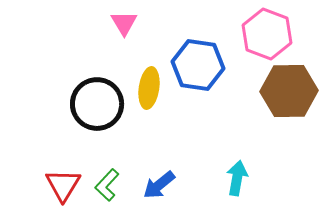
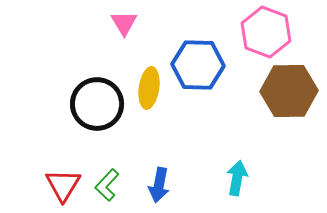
pink hexagon: moved 1 px left, 2 px up
blue hexagon: rotated 6 degrees counterclockwise
blue arrow: rotated 40 degrees counterclockwise
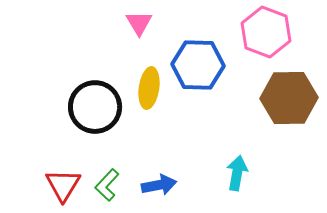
pink triangle: moved 15 px right
brown hexagon: moved 7 px down
black circle: moved 2 px left, 3 px down
cyan arrow: moved 5 px up
blue arrow: rotated 112 degrees counterclockwise
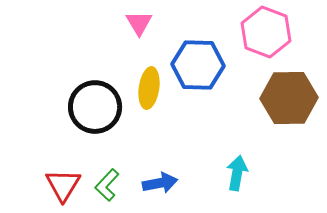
blue arrow: moved 1 px right, 2 px up
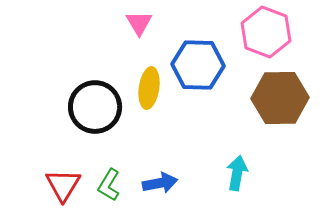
brown hexagon: moved 9 px left
green L-shape: moved 2 px right; rotated 12 degrees counterclockwise
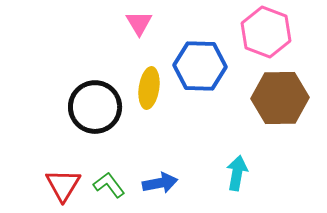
blue hexagon: moved 2 px right, 1 px down
green L-shape: rotated 112 degrees clockwise
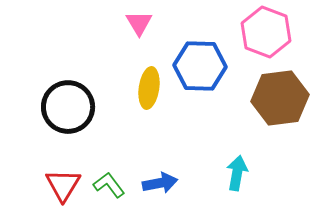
brown hexagon: rotated 6 degrees counterclockwise
black circle: moved 27 px left
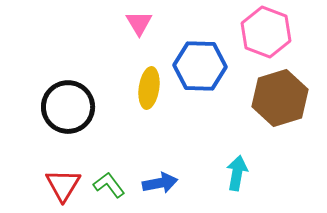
brown hexagon: rotated 10 degrees counterclockwise
